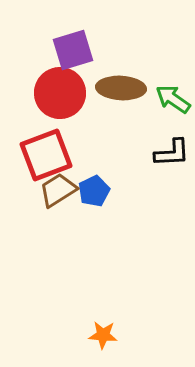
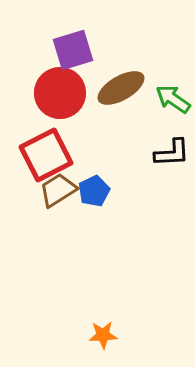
brown ellipse: rotated 33 degrees counterclockwise
red square: rotated 6 degrees counterclockwise
orange star: rotated 8 degrees counterclockwise
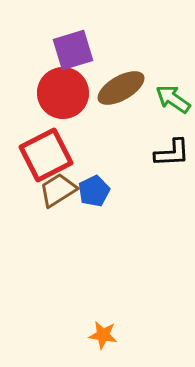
red circle: moved 3 px right
orange star: rotated 12 degrees clockwise
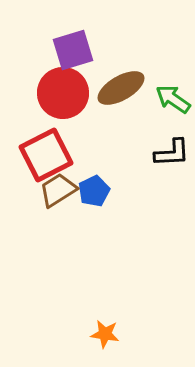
orange star: moved 2 px right, 1 px up
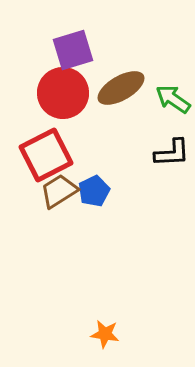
brown trapezoid: moved 1 px right, 1 px down
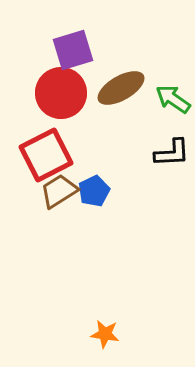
red circle: moved 2 px left
